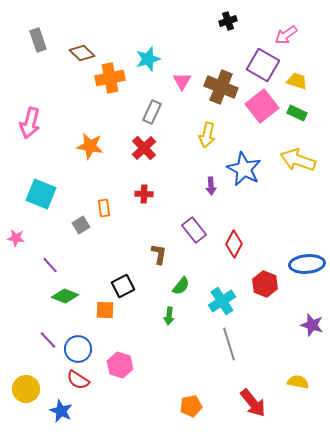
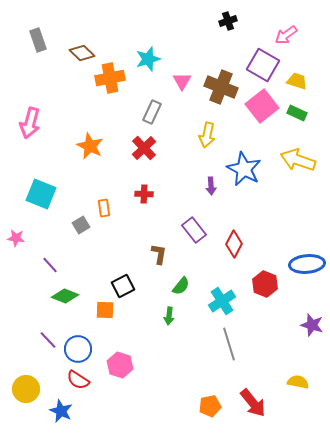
orange star at (90, 146): rotated 16 degrees clockwise
orange pentagon at (191, 406): moved 19 px right
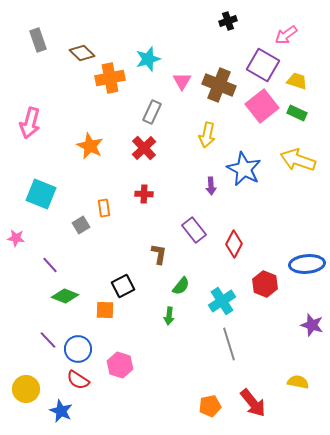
brown cross at (221, 87): moved 2 px left, 2 px up
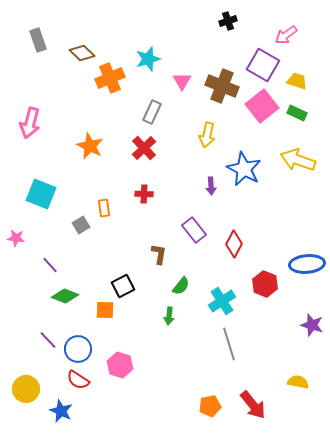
orange cross at (110, 78): rotated 12 degrees counterclockwise
brown cross at (219, 85): moved 3 px right, 1 px down
red arrow at (253, 403): moved 2 px down
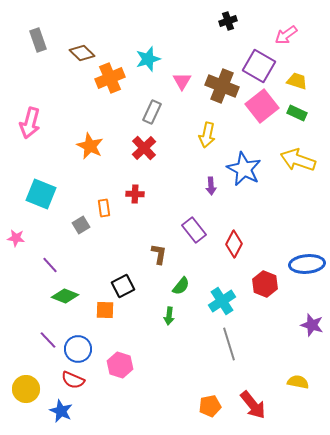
purple square at (263, 65): moved 4 px left, 1 px down
red cross at (144, 194): moved 9 px left
red semicircle at (78, 380): moved 5 px left; rotated 10 degrees counterclockwise
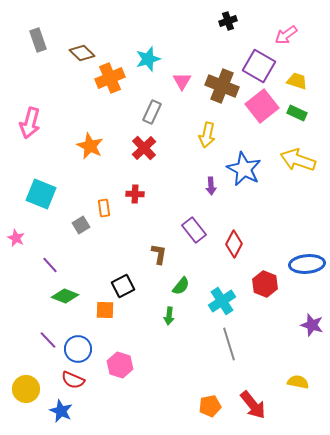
pink star at (16, 238): rotated 18 degrees clockwise
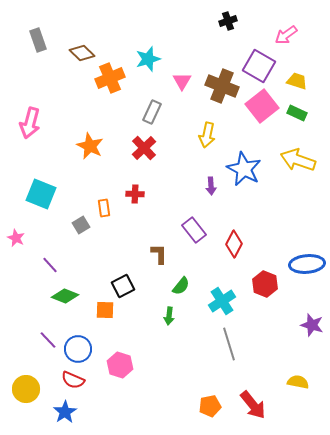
brown L-shape at (159, 254): rotated 10 degrees counterclockwise
blue star at (61, 411): moved 4 px right, 1 px down; rotated 15 degrees clockwise
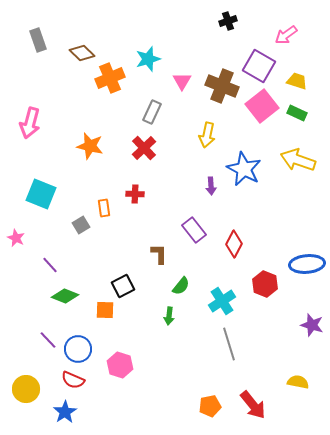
orange star at (90, 146): rotated 12 degrees counterclockwise
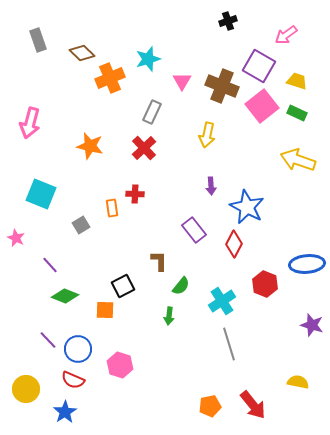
blue star at (244, 169): moved 3 px right, 38 px down
orange rectangle at (104, 208): moved 8 px right
brown L-shape at (159, 254): moved 7 px down
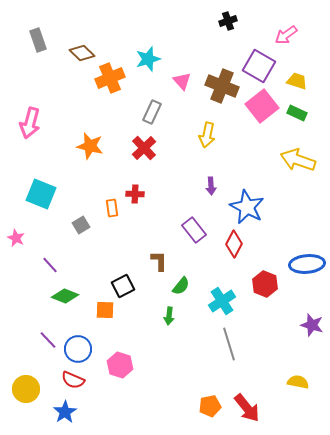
pink triangle at (182, 81): rotated 12 degrees counterclockwise
red arrow at (253, 405): moved 6 px left, 3 px down
